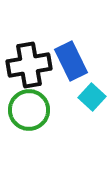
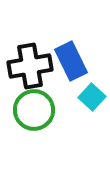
black cross: moved 1 px right, 1 px down
green circle: moved 5 px right
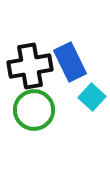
blue rectangle: moved 1 px left, 1 px down
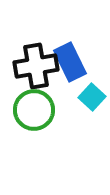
black cross: moved 6 px right
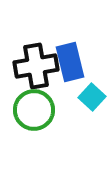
blue rectangle: rotated 12 degrees clockwise
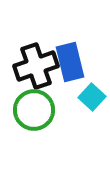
black cross: rotated 9 degrees counterclockwise
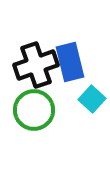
black cross: moved 1 px up
cyan square: moved 2 px down
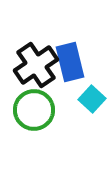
black cross: rotated 15 degrees counterclockwise
